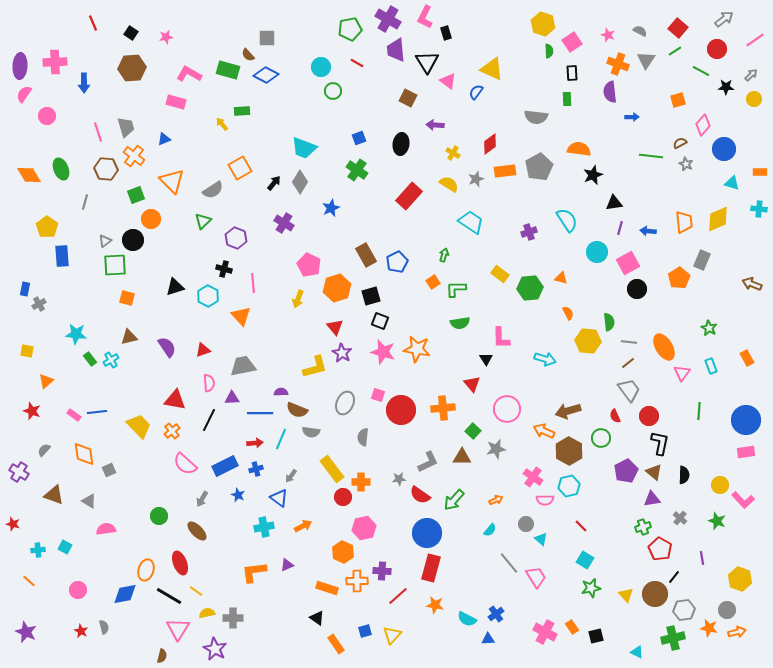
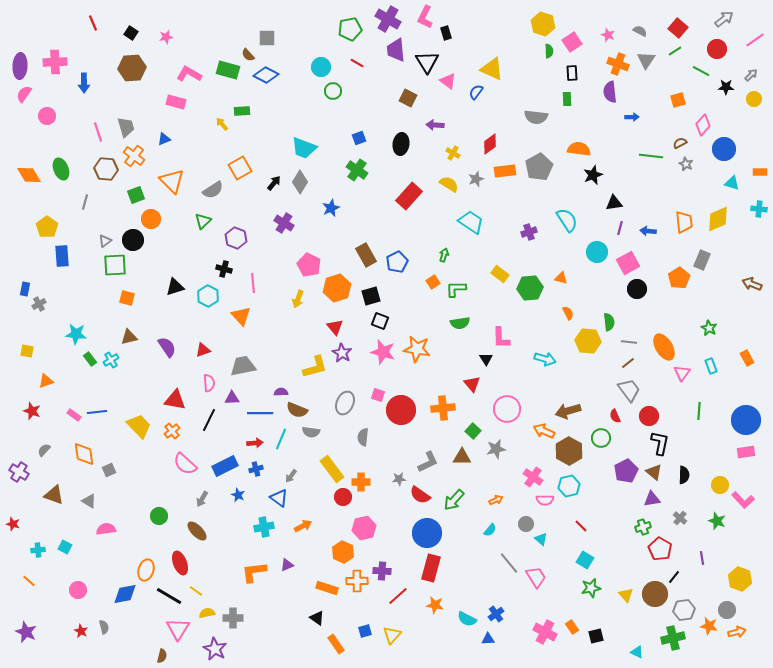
orange triangle at (46, 381): rotated 21 degrees clockwise
orange star at (709, 628): moved 2 px up
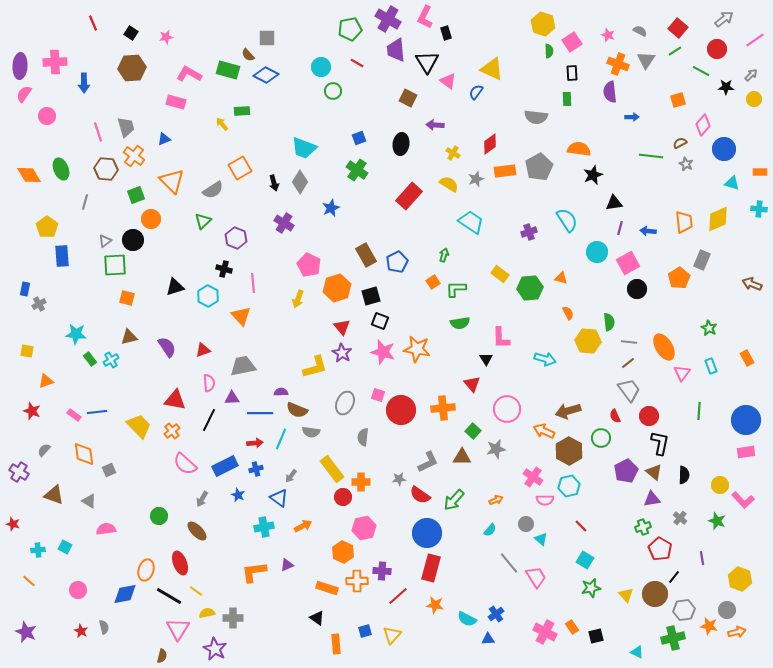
black arrow at (274, 183): rotated 126 degrees clockwise
red triangle at (335, 327): moved 7 px right
orange rectangle at (336, 644): rotated 30 degrees clockwise
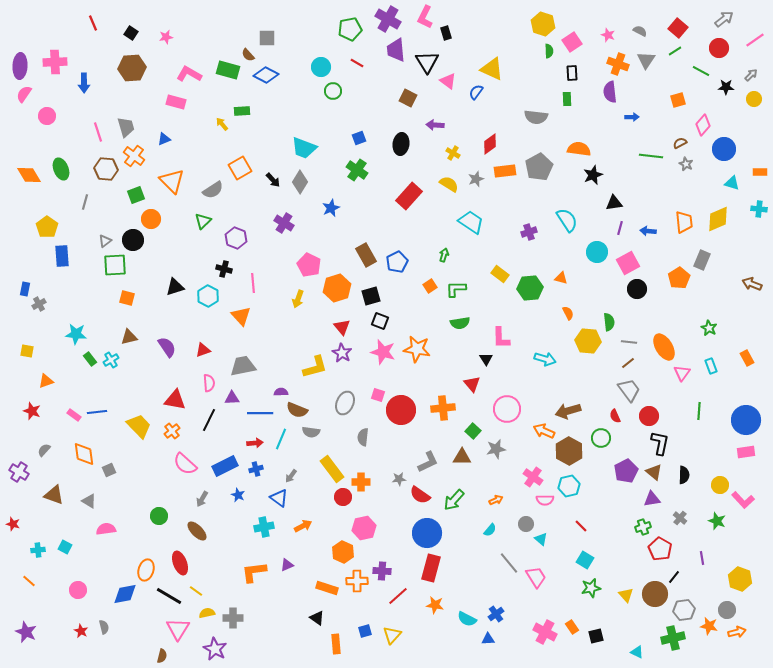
red circle at (717, 49): moved 2 px right, 1 px up
black arrow at (274, 183): moved 1 px left, 3 px up; rotated 28 degrees counterclockwise
orange square at (433, 282): moved 3 px left, 4 px down
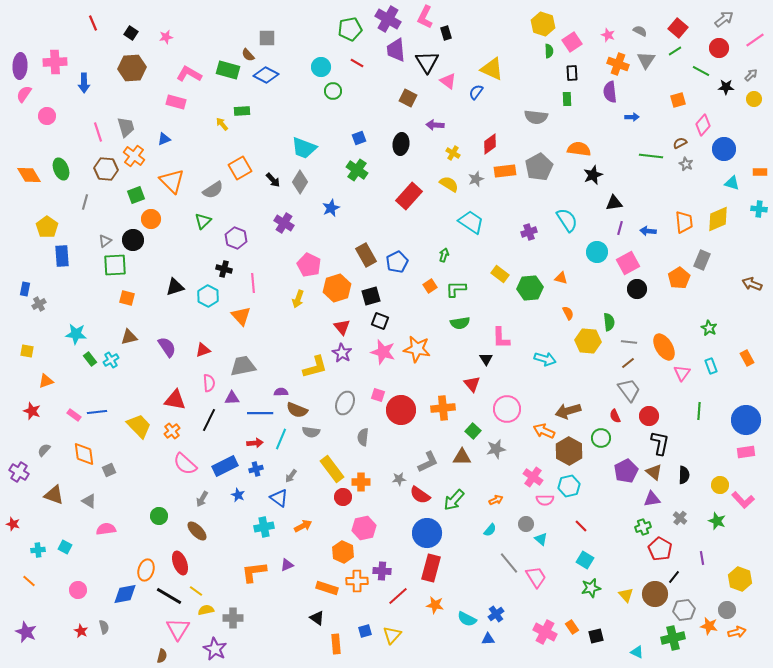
yellow semicircle at (207, 613): moved 1 px left, 3 px up
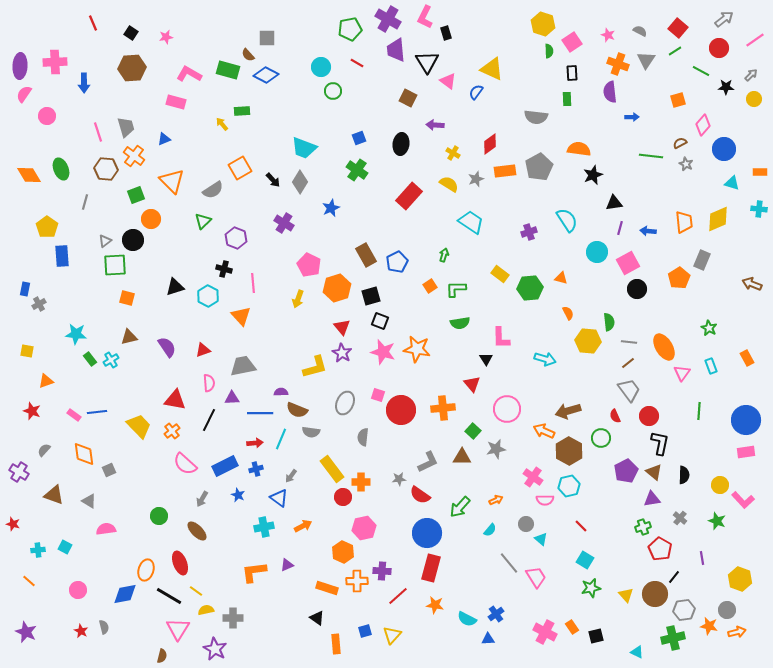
green arrow at (454, 500): moved 6 px right, 7 px down
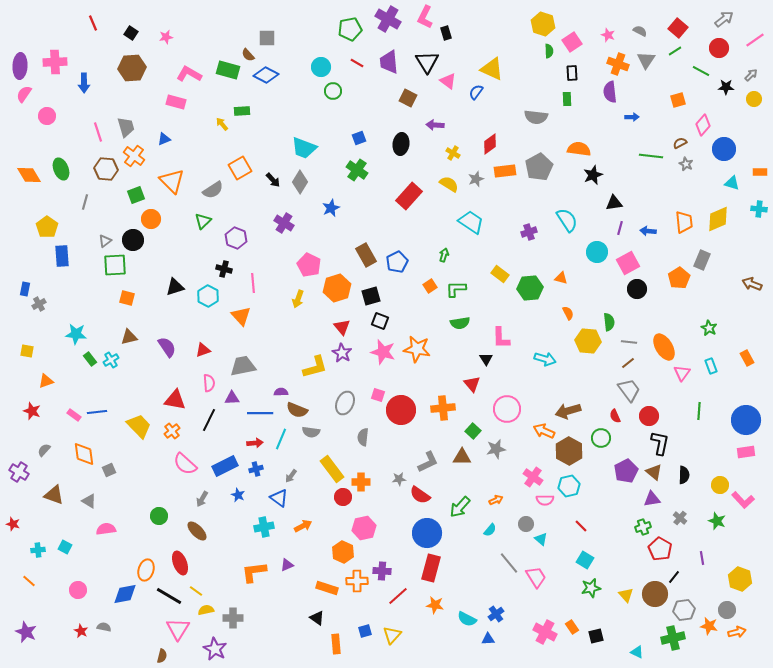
purple trapezoid at (396, 50): moved 7 px left, 12 px down
gray semicircle at (104, 627): rotated 64 degrees counterclockwise
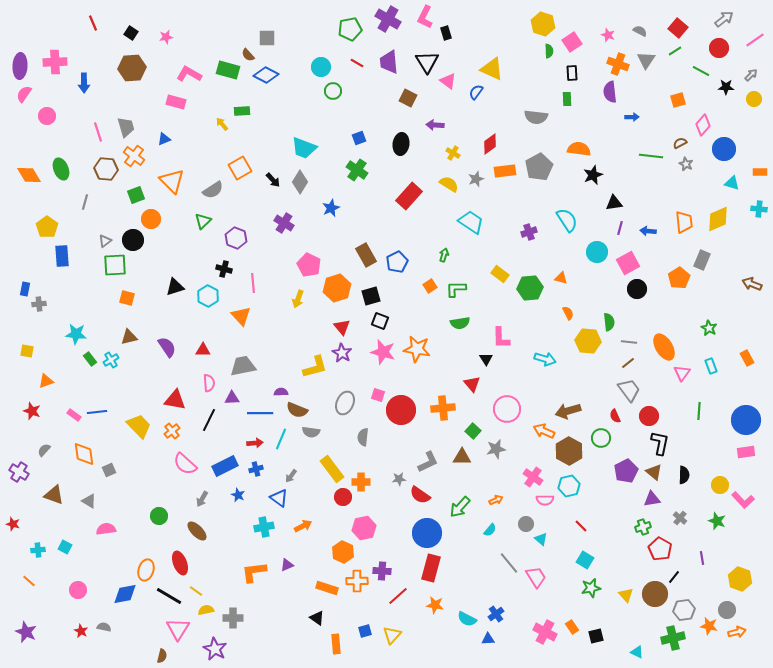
gray cross at (39, 304): rotated 24 degrees clockwise
red triangle at (203, 350): rotated 21 degrees clockwise
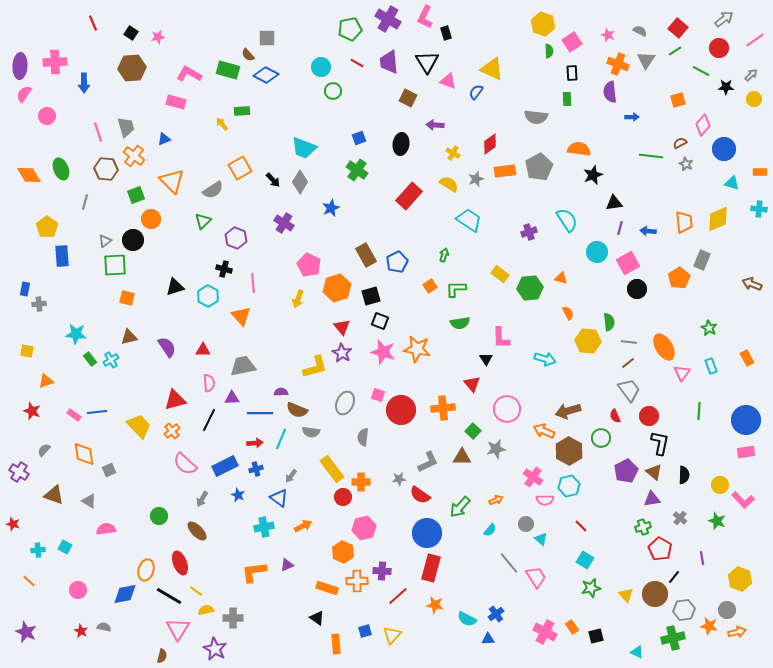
pink star at (166, 37): moved 8 px left
pink triangle at (448, 81): rotated 18 degrees counterclockwise
cyan trapezoid at (471, 222): moved 2 px left, 2 px up
red triangle at (175, 400): rotated 25 degrees counterclockwise
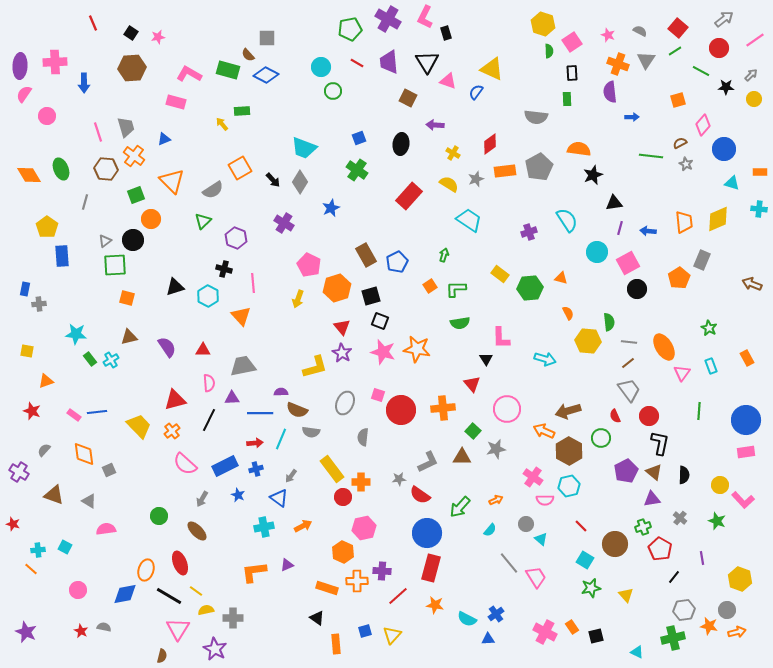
orange line at (29, 581): moved 2 px right, 12 px up
brown circle at (655, 594): moved 40 px left, 50 px up
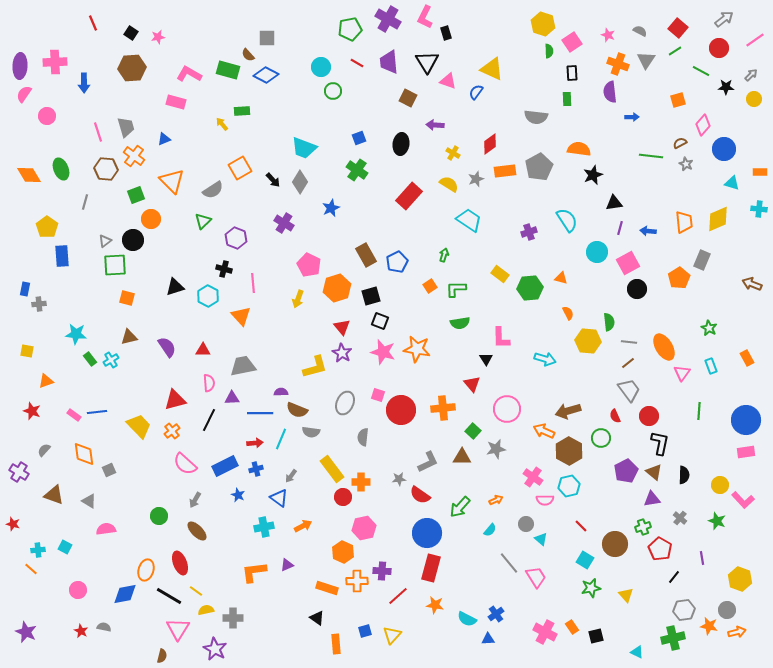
gray arrow at (202, 499): moved 7 px left, 1 px down
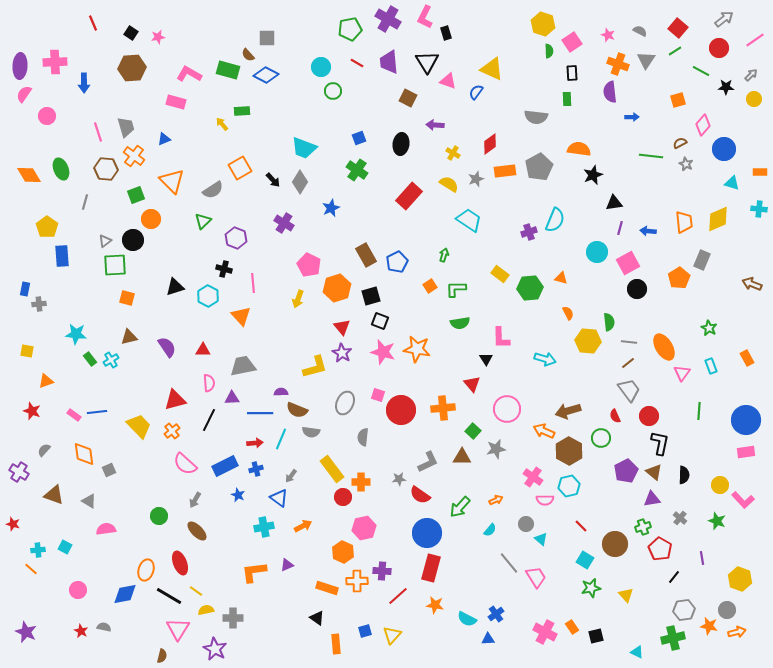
cyan semicircle at (567, 220): moved 12 px left; rotated 55 degrees clockwise
